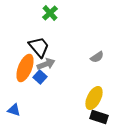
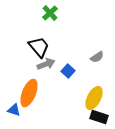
orange ellipse: moved 4 px right, 25 px down
blue square: moved 28 px right, 6 px up
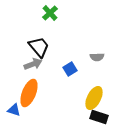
gray semicircle: rotated 32 degrees clockwise
gray arrow: moved 13 px left
blue square: moved 2 px right, 2 px up; rotated 16 degrees clockwise
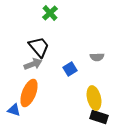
yellow ellipse: rotated 40 degrees counterclockwise
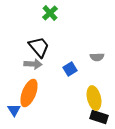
gray arrow: rotated 24 degrees clockwise
blue triangle: rotated 40 degrees clockwise
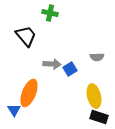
green cross: rotated 35 degrees counterclockwise
black trapezoid: moved 13 px left, 11 px up
gray arrow: moved 19 px right
yellow ellipse: moved 2 px up
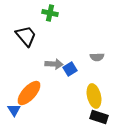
gray arrow: moved 2 px right
orange ellipse: rotated 20 degrees clockwise
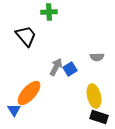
green cross: moved 1 px left, 1 px up; rotated 14 degrees counterclockwise
gray arrow: moved 2 px right, 3 px down; rotated 66 degrees counterclockwise
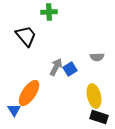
orange ellipse: rotated 8 degrees counterclockwise
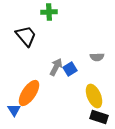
yellow ellipse: rotated 10 degrees counterclockwise
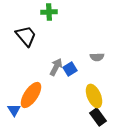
orange ellipse: moved 2 px right, 2 px down
black rectangle: moved 1 px left; rotated 36 degrees clockwise
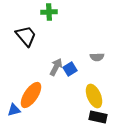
blue triangle: rotated 48 degrees clockwise
black rectangle: rotated 42 degrees counterclockwise
